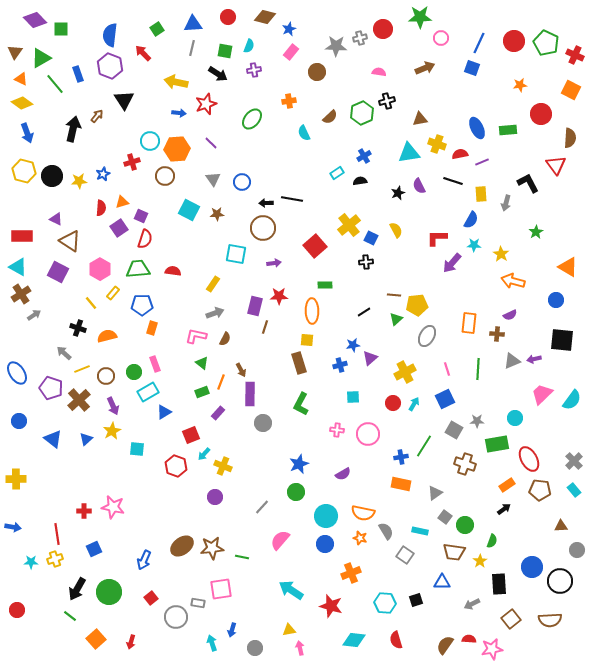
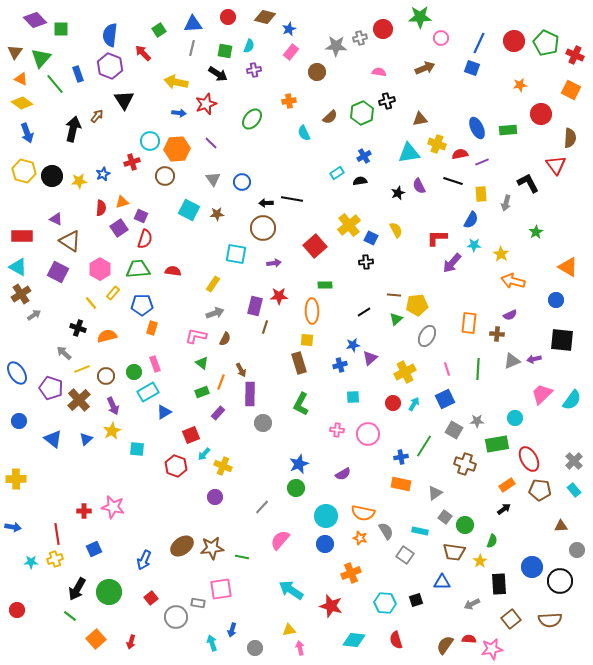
green square at (157, 29): moved 2 px right, 1 px down
green triangle at (41, 58): rotated 20 degrees counterclockwise
green circle at (296, 492): moved 4 px up
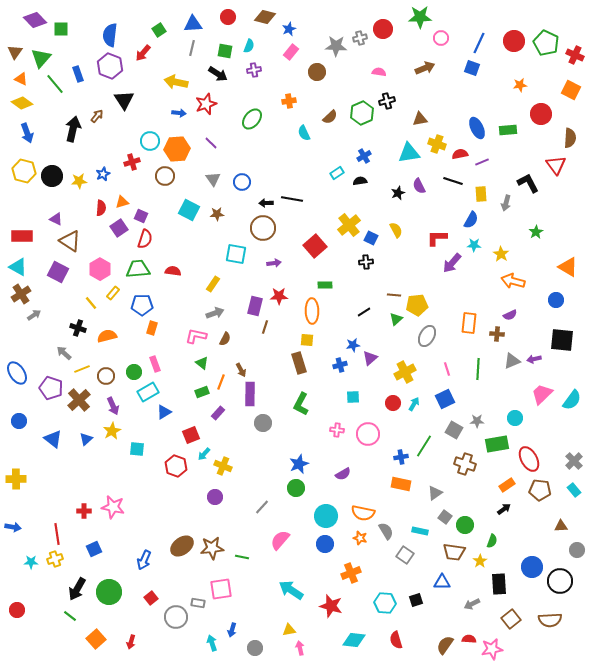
red arrow at (143, 53): rotated 96 degrees counterclockwise
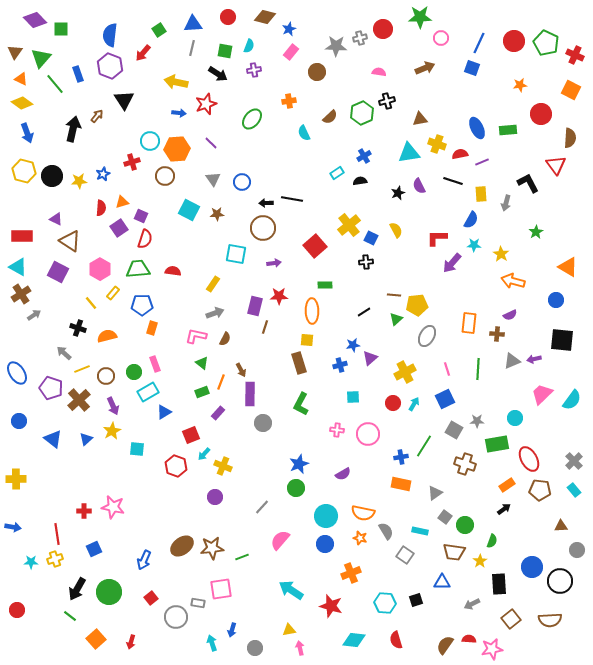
green line at (242, 557): rotated 32 degrees counterclockwise
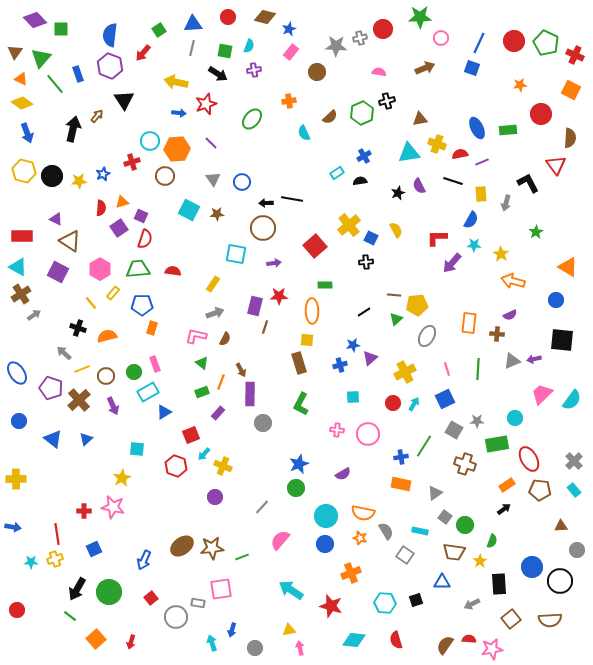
yellow star at (112, 431): moved 10 px right, 47 px down
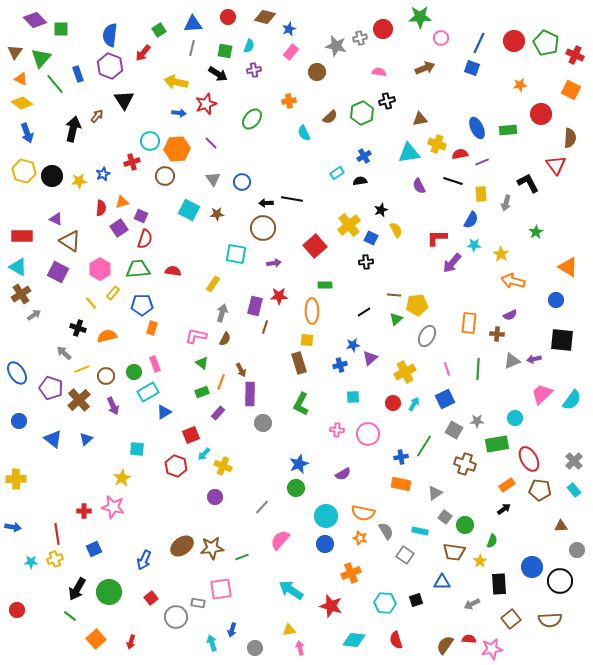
gray star at (336, 46): rotated 10 degrees clockwise
black star at (398, 193): moved 17 px left, 17 px down
gray arrow at (215, 313): moved 7 px right; rotated 54 degrees counterclockwise
